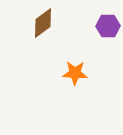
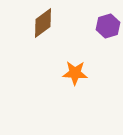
purple hexagon: rotated 15 degrees counterclockwise
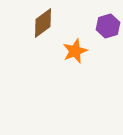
orange star: moved 22 px up; rotated 25 degrees counterclockwise
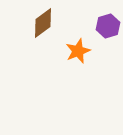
orange star: moved 3 px right
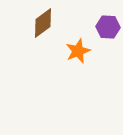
purple hexagon: moved 1 px down; rotated 20 degrees clockwise
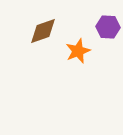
brown diamond: moved 8 px down; rotated 16 degrees clockwise
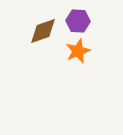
purple hexagon: moved 30 px left, 6 px up
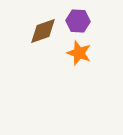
orange star: moved 1 px right, 2 px down; rotated 30 degrees counterclockwise
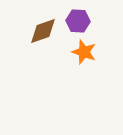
orange star: moved 5 px right, 1 px up
